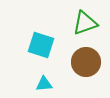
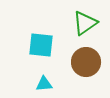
green triangle: rotated 16 degrees counterclockwise
cyan square: rotated 12 degrees counterclockwise
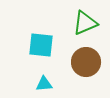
green triangle: rotated 12 degrees clockwise
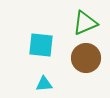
brown circle: moved 4 px up
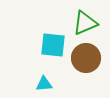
cyan square: moved 12 px right
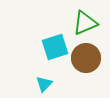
cyan square: moved 2 px right, 2 px down; rotated 24 degrees counterclockwise
cyan triangle: rotated 42 degrees counterclockwise
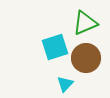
cyan triangle: moved 21 px right
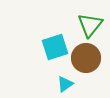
green triangle: moved 5 px right, 2 px down; rotated 28 degrees counterclockwise
cyan triangle: rotated 12 degrees clockwise
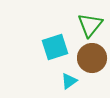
brown circle: moved 6 px right
cyan triangle: moved 4 px right, 3 px up
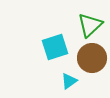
green triangle: rotated 8 degrees clockwise
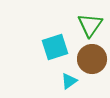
green triangle: rotated 12 degrees counterclockwise
brown circle: moved 1 px down
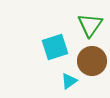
brown circle: moved 2 px down
